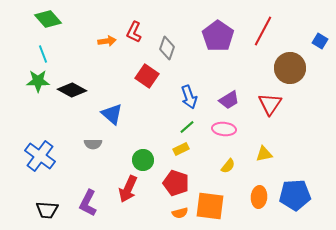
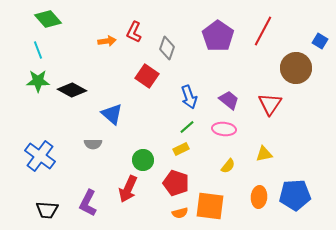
cyan line: moved 5 px left, 4 px up
brown circle: moved 6 px right
purple trapezoid: rotated 110 degrees counterclockwise
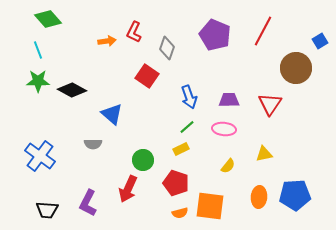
purple pentagon: moved 3 px left, 1 px up; rotated 12 degrees counterclockwise
blue square: rotated 28 degrees clockwise
purple trapezoid: rotated 40 degrees counterclockwise
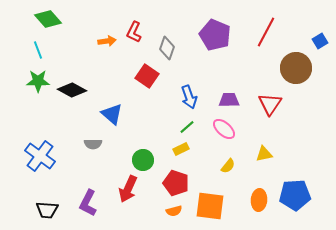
red line: moved 3 px right, 1 px down
pink ellipse: rotated 35 degrees clockwise
orange ellipse: moved 3 px down
orange semicircle: moved 6 px left, 2 px up
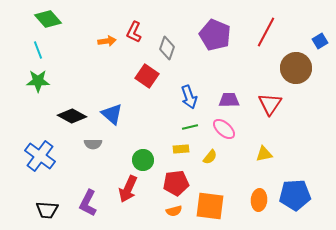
black diamond: moved 26 px down
green line: moved 3 px right; rotated 28 degrees clockwise
yellow rectangle: rotated 21 degrees clockwise
yellow semicircle: moved 18 px left, 9 px up
red pentagon: rotated 25 degrees counterclockwise
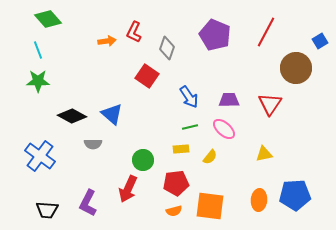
blue arrow: rotated 15 degrees counterclockwise
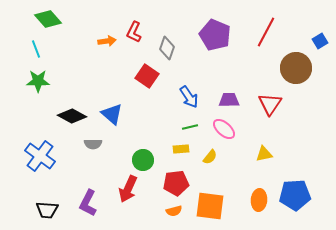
cyan line: moved 2 px left, 1 px up
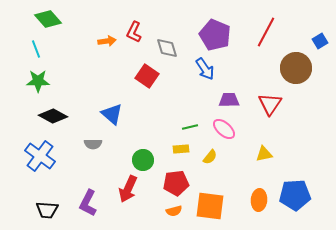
gray diamond: rotated 35 degrees counterclockwise
blue arrow: moved 16 px right, 28 px up
black diamond: moved 19 px left
